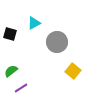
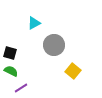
black square: moved 19 px down
gray circle: moved 3 px left, 3 px down
green semicircle: rotated 64 degrees clockwise
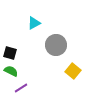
gray circle: moved 2 px right
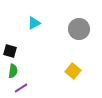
gray circle: moved 23 px right, 16 px up
black square: moved 2 px up
green semicircle: moved 2 px right; rotated 72 degrees clockwise
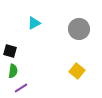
yellow square: moved 4 px right
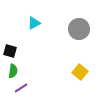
yellow square: moved 3 px right, 1 px down
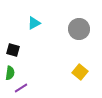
black square: moved 3 px right, 1 px up
green semicircle: moved 3 px left, 2 px down
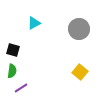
green semicircle: moved 2 px right, 2 px up
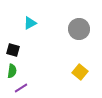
cyan triangle: moved 4 px left
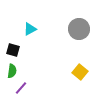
cyan triangle: moved 6 px down
purple line: rotated 16 degrees counterclockwise
